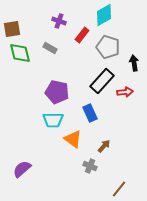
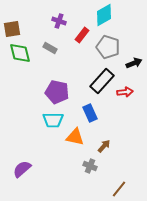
black arrow: rotated 77 degrees clockwise
orange triangle: moved 2 px right, 2 px up; rotated 24 degrees counterclockwise
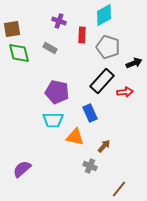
red rectangle: rotated 35 degrees counterclockwise
green diamond: moved 1 px left
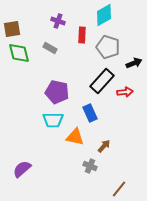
purple cross: moved 1 px left
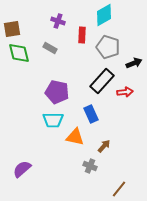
blue rectangle: moved 1 px right, 1 px down
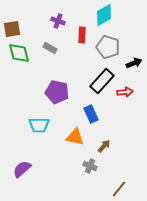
cyan trapezoid: moved 14 px left, 5 px down
